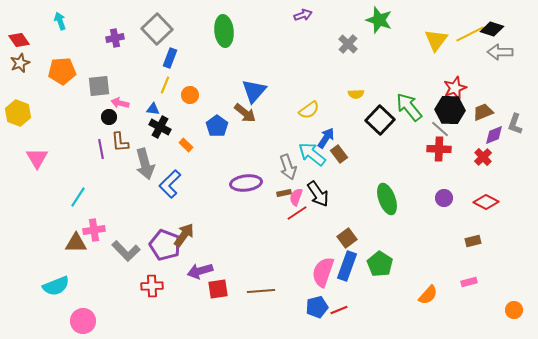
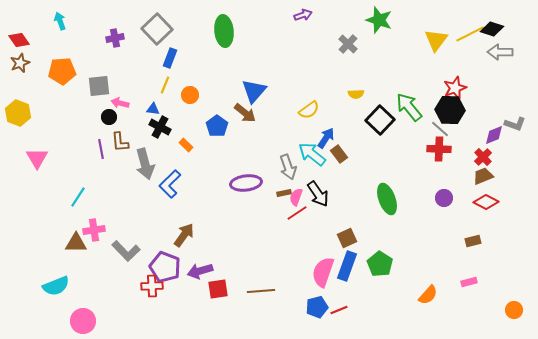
brown trapezoid at (483, 112): moved 64 px down
gray L-shape at (515, 124): rotated 90 degrees counterclockwise
brown square at (347, 238): rotated 12 degrees clockwise
purple pentagon at (165, 245): moved 22 px down
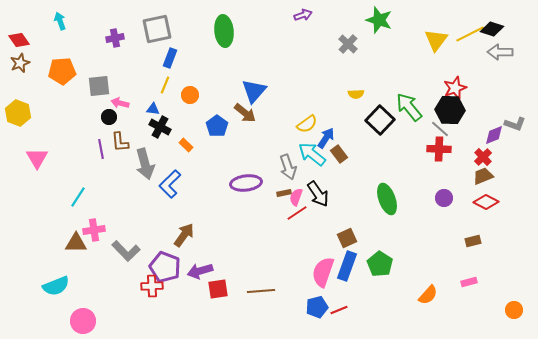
gray square at (157, 29): rotated 32 degrees clockwise
yellow semicircle at (309, 110): moved 2 px left, 14 px down
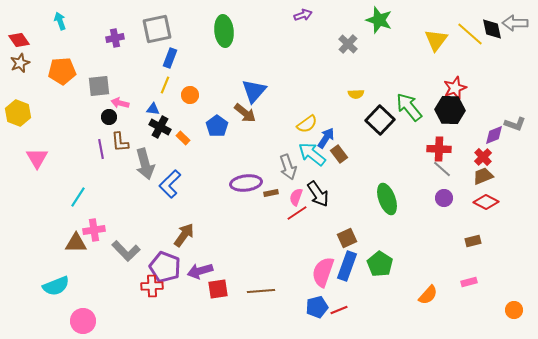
black diamond at (492, 29): rotated 60 degrees clockwise
yellow line at (470, 34): rotated 68 degrees clockwise
gray arrow at (500, 52): moved 15 px right, 29 px up
gray line at (440, 129): moved 2 px right, 40 px down
orange rectangle at (186, 145): moved 3 px left, 7 px up
brown rectangle at (284, 193): moved 13 px left
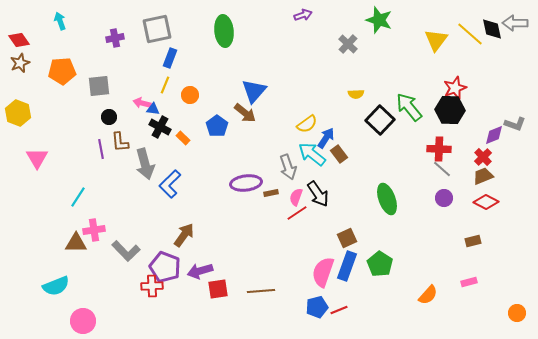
pink arrow at (120, 103): moved 22 px right
orange circle at (514, 310): moved 3 px right, 3 px down
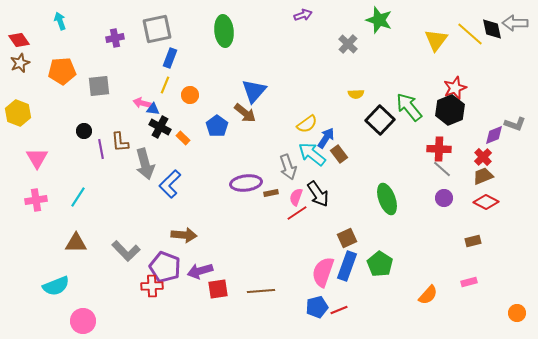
black hexagon at (450, 110): rotated 24 degrees counterclockwise
black circle at (109, 117): moved 25 px left, 14 px down
pink cross at (94, 230): moved 58 px left, 30 px up
brown arrow at (184, 235): rotated 60 degrees clockwise
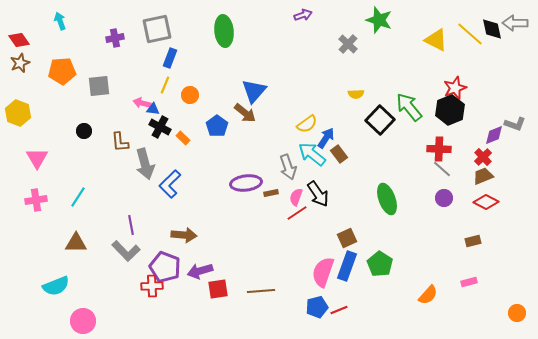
yellow triangle at (436, 40): rotated 40 degrees counterclockwise
purple line at (101, 149): moved 30 px right, 76 px down
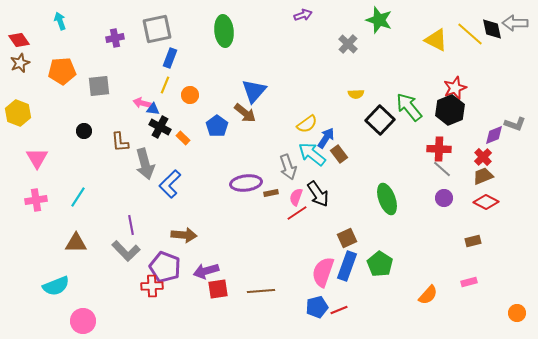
purple arrow at (200, 271): moved 6 px right
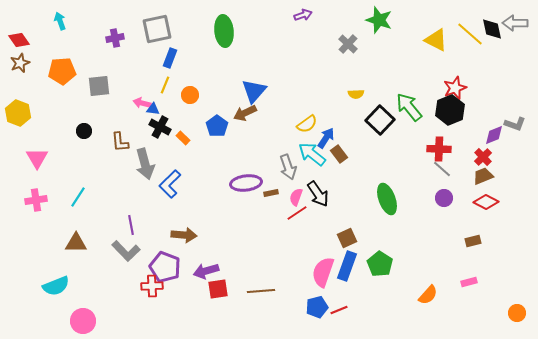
brown arrow at (245, 113): rotated 115 degrees clockwise
